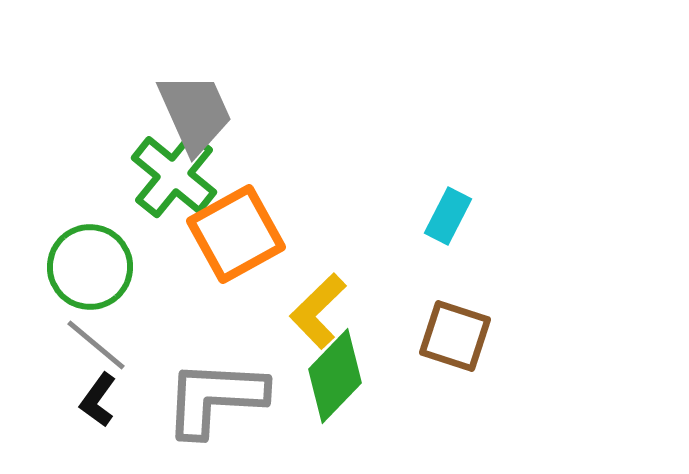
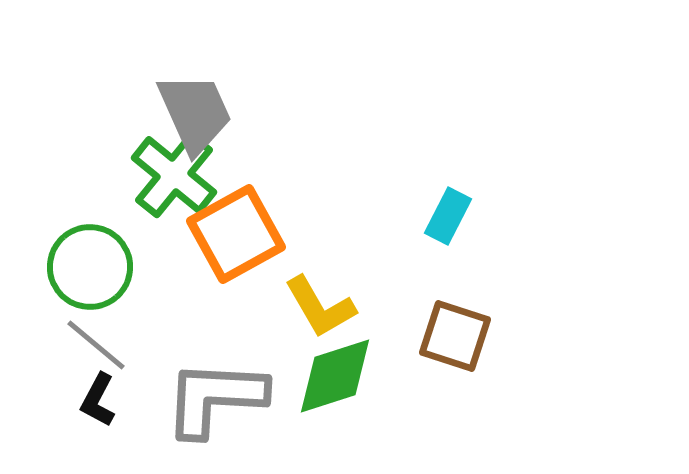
yellow L-shape: moved 2 px right, 4 px up; rotated 76 degrees counterclockwise
green diamond: rotated 28 degrees clockwise
black L-shape: rotated 8 degrees counterclockwise
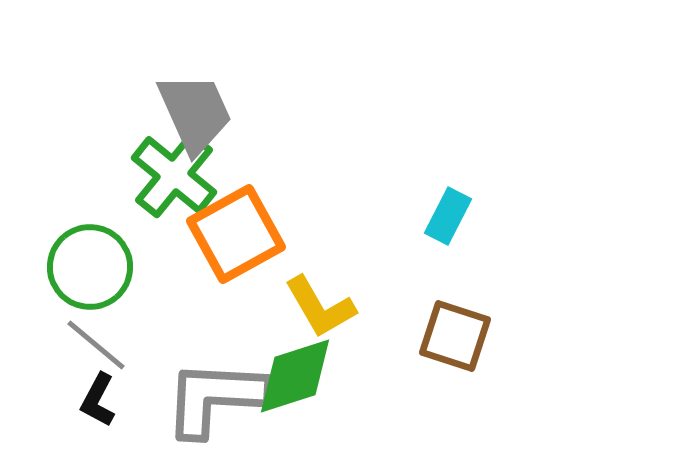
green diamond: moved 40 px left
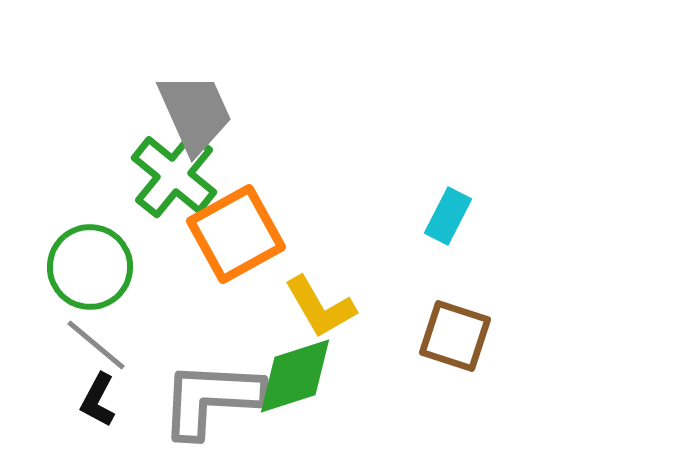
gray L-shape: moved 4 px left, 1 px down
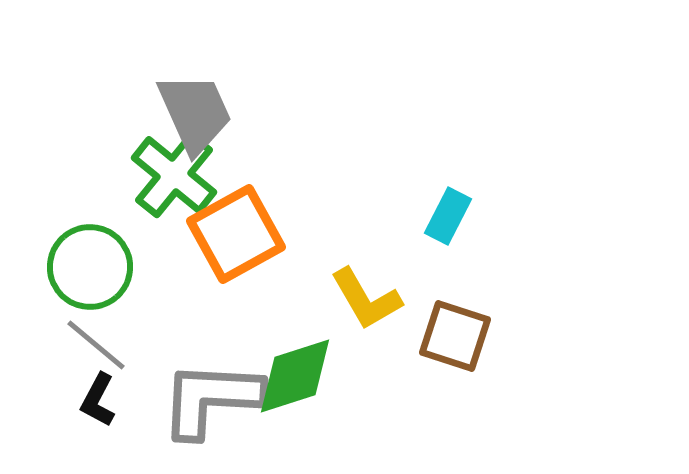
yellow L-shape: moved 46 px right, 8 px up
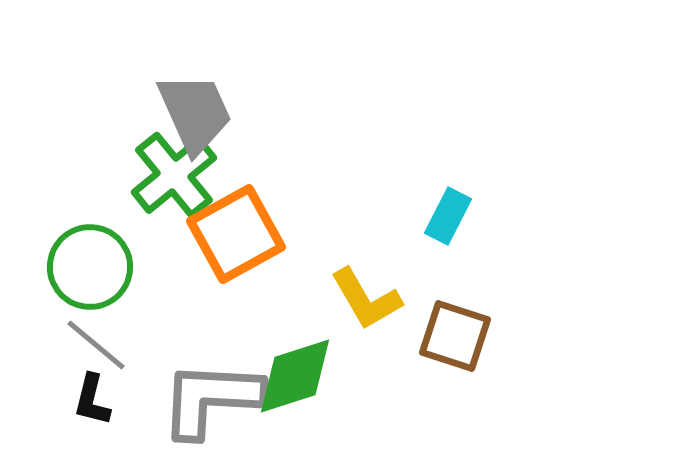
green cross: rotated 12 degrees clockwise
black L-shape: moved 6 px left; rotated 14 degrees counterclockwise
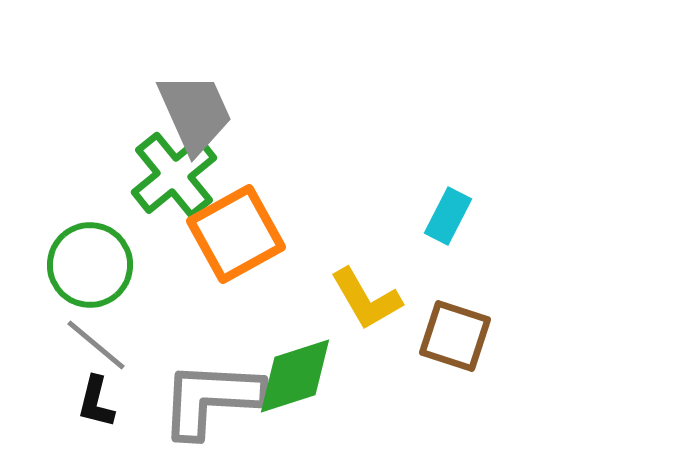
green circle: moved 2 px up
black L-shape: moved 4 px right, 2 px down
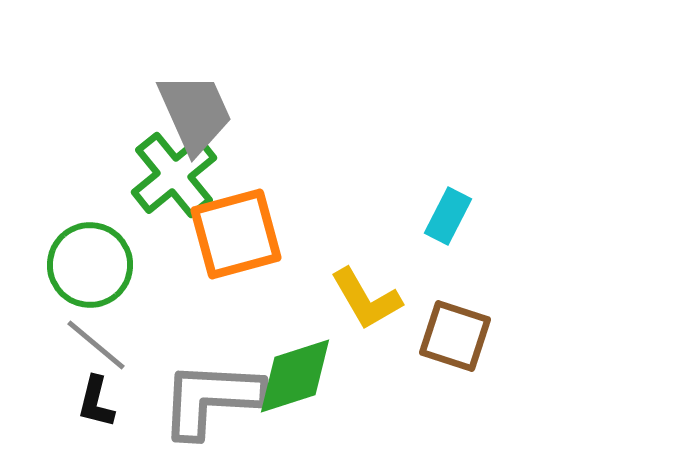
orange square: rotated 14 degrees clockwise
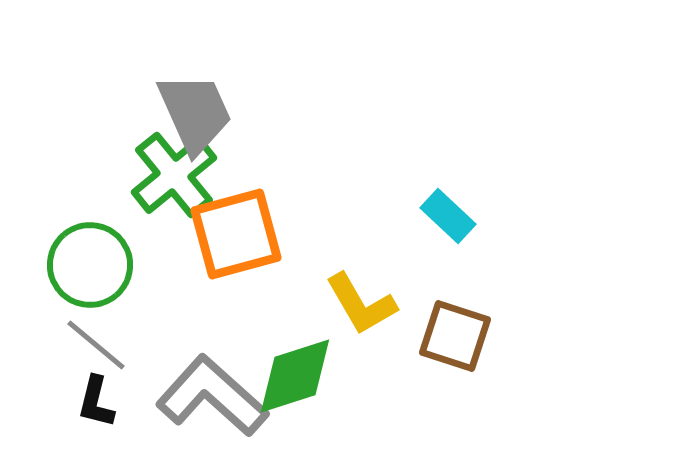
cyan rectangle: rotated 74 degrees counterclockwise
yellow L-shape: moved 5 px left, 5 px down
gray L-shape: moved 1 px right, 3 px up; rotated 39 degrees clockwise
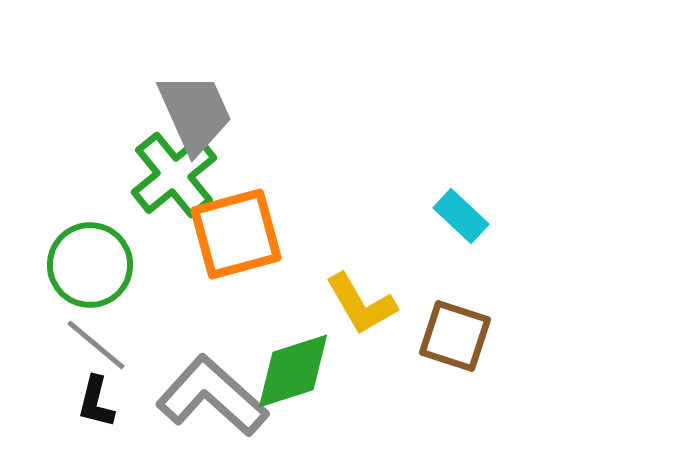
cyan rectangle: moved 13 px right
green diamond: moved 2 px left, 5 px up
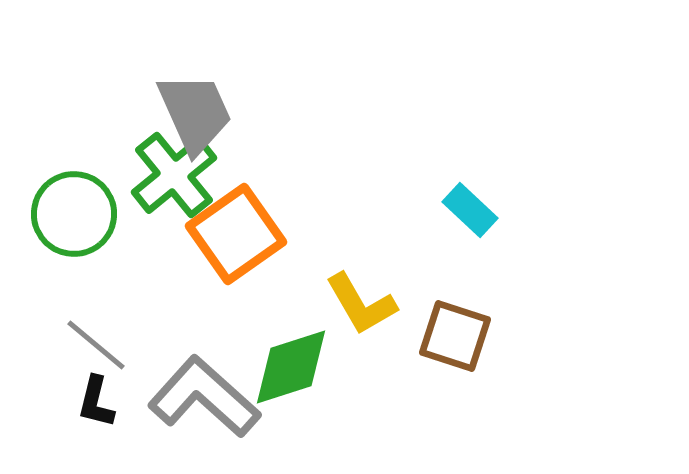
cyan rectangle: moved 9 px right, 6 px up
orange square: rotated 20 degrees counterclockwise
green circle: moved 16 px left, 51 px up
green diamond: moved 2 px left, 4 px up
gray L-shape: moved 8 px left, 1 px down
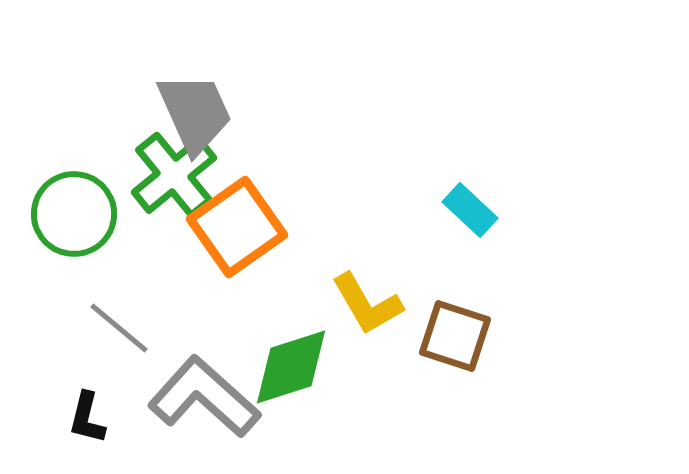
orange square: moved 1 px right, 7 px up
yellow L-shape: moved 6 px right
gray line: moved 23 px right, 17 px up
black L-shape: moved 9 px left, 16 px down
